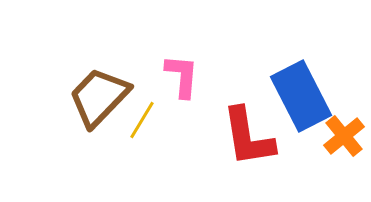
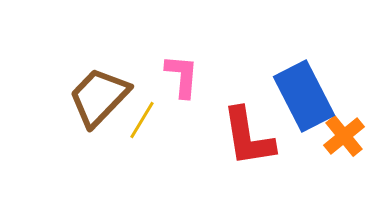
blue rectangle: moved 3 px right
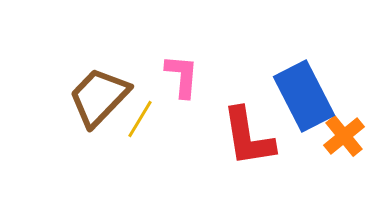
yellow line: moved 2 px left, 1 px up
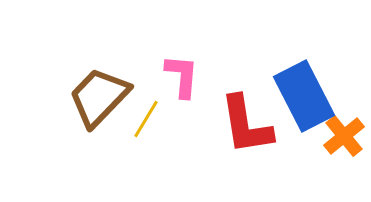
yellow line: moved 6 px right
red L-shape: moved 2 px left, 12 px up
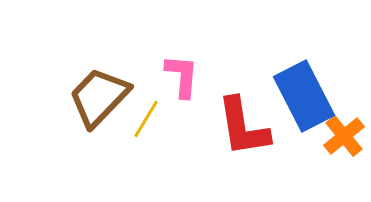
red L-shape: moved 3 px left, 2 px down
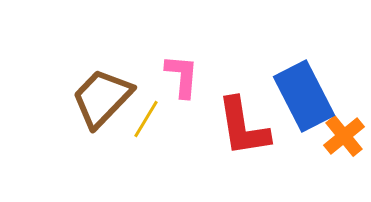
brown trapezoid: moved 3 px right, 1 px down
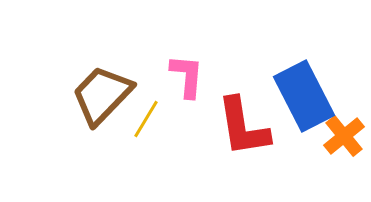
pink L-shape: moved 5 px right
brown trapezoid: moved 3 px up
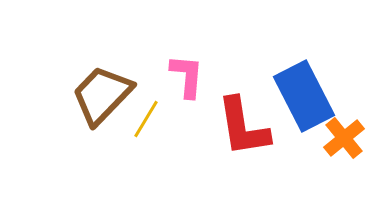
orange cross: moved 2 px down
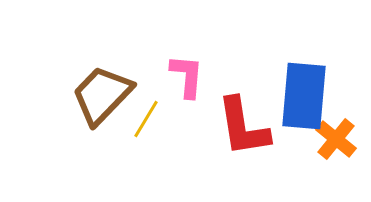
blue rectangle: rotated 32 degrees clockwise
orange cross: moved 8 px left, 1 px down; rotated 12 degrees counterclockwise
